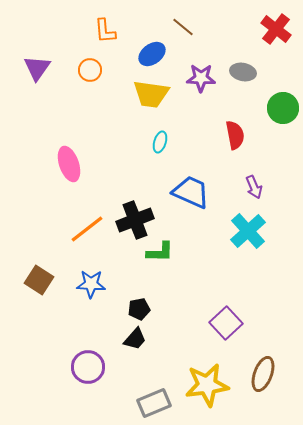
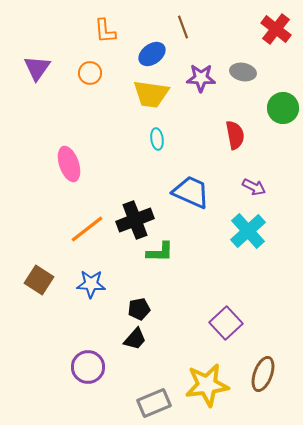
brown line: rotated 30 degrees clockwise
orange circle: moved 3 px down
cyan ellipse: moved 3 px left, 3 px up; rotated 25 degrees counterclockwise
purple arrow: rotated 40 degrees counterclockwise
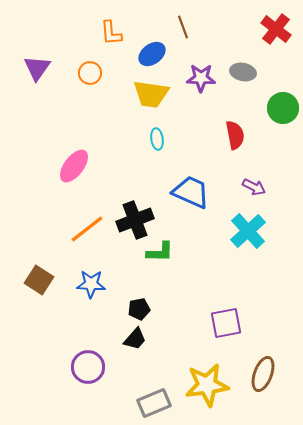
orange L-shape: moved 6 px right, 2 px down
pink ellipse: moved 5 px right, 2 px down; rotated 56 degrees clockwise
purple square: rotated 32 degrees clockwise
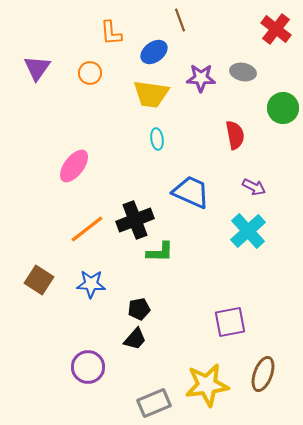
brown line: moved 3 px left, 7 px up
blue ellipse: moved 2 px right, 2 px up
purple square: moved 4 px right, 1 px up
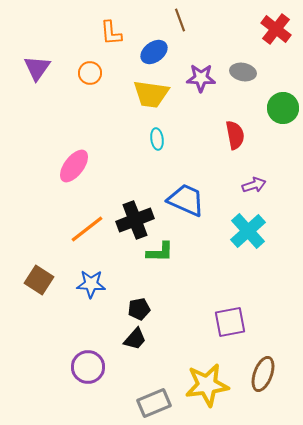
purple arrow: moved 2 px up; rotated 45 degrees counterclockwise
blue trapezoid: moved 5 px left, 8 px down
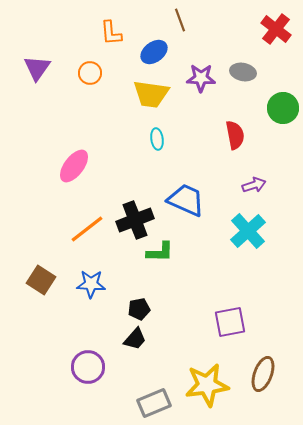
brown square: moved 2 px right
